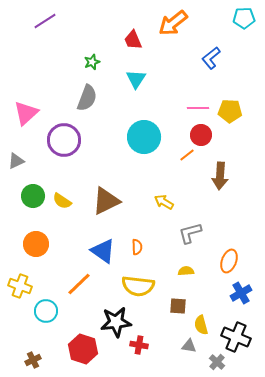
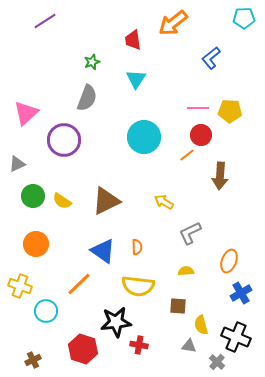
red trapezoid at (133, 40): rotated 15 degrees clockwise
gray triangle at (16, 161): moved 1 px right, 3 px down
gray L-shape at (190, 233): rotated 10 degrees counterclockwise
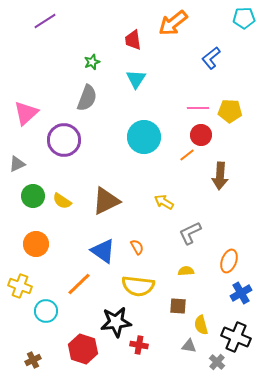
orange semicircle at (137, 247): rotated 28 degrees counterclockwise
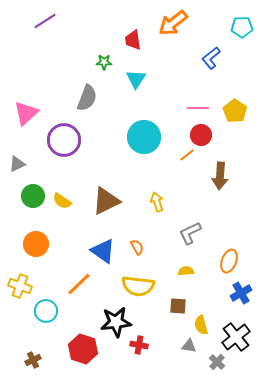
cyan pentagon at (244, 18): moved 2 px left, 9 px down
green star at (92, 62): moved 12 px right; rotated 21 degrees clockwise
yellow pentagon at (230, 111): moved 5 px right; rotated 30 degrees clockwise
yellow arrow at (164, 202): moved 7 px left; rotated 42 degrees clockwise
black cross at (236, 337): rotated 28 degrees clockwise
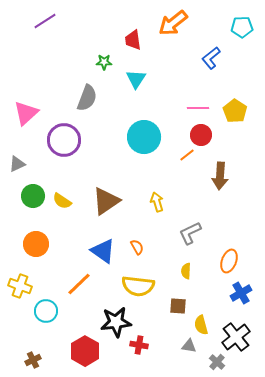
brown triangle at (106, 201): rotated 8 degrees counterclockwise
yellow semicircle at (186, 271): rotated 84 degrees counterclockwise
red hexagon at (83, 349): moved 2 px right, 2 px down; rotated 12 degrees clockwise
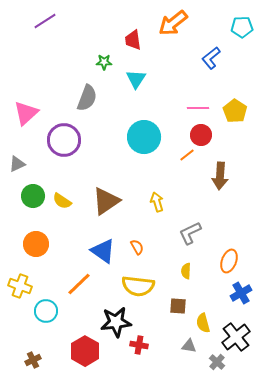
yellow semicircle at (201, 325): moved 2 px right, 2 px up
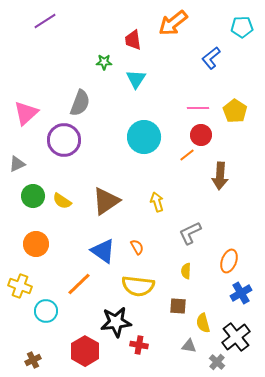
gray semicircle at (87, 98): moved 7 px left, 5 px down
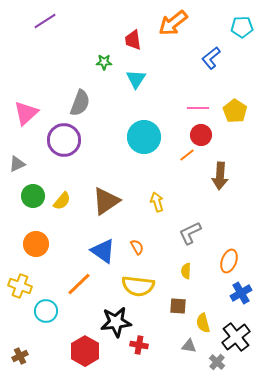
yellow semicircle at (62, 201): rotated 84 degrees counterclockwise
brown cross at (33, 360): moved 13 px left, 4 px up
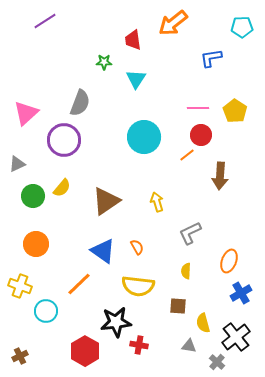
blue L-shape at (211, 58): rotated 30 degrees clockwise
yellow semicircle at (62, 201): moved 13 px up
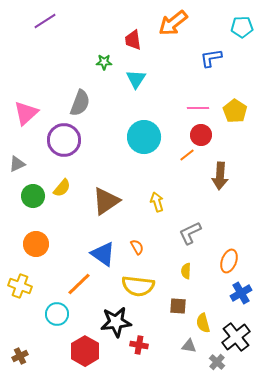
blue triangle at (103, 251): moved 3 px down
cyan circle at (46, 311): moved 11 px right, 3 px down
